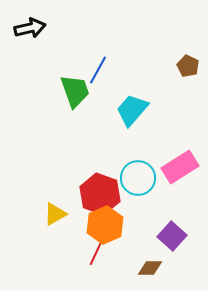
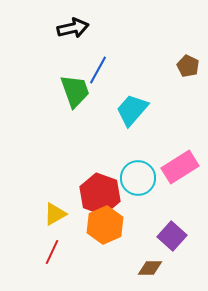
black arrow: moved 43 px right
red line: moved 44 px left, 1 px up
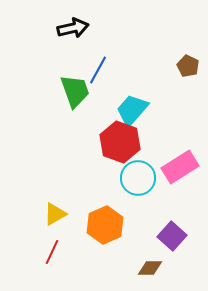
red hexagon: moved 20 px right, 52 px up
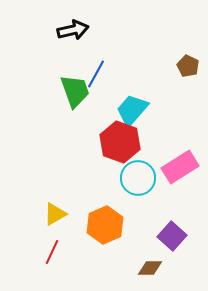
black arrow: moved 2 px down
blue line: moved 2 px left, 4 px down
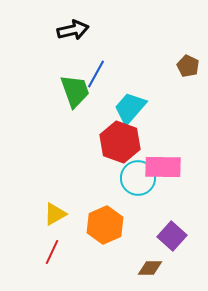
cyan trapezoid: moved 2 px left, 2 px up
pink rectangle: moved 17 px left; rotated 33 degrees clockwise
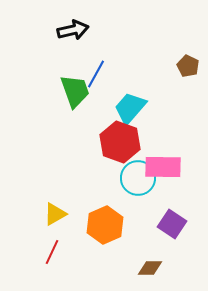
purple square: moved 12 px up; rotated 8 degrees counterclockwise
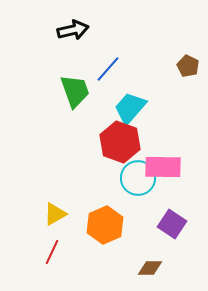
blue line: moved 12 px right, 5 px up; rotated 12 degrees clockwise
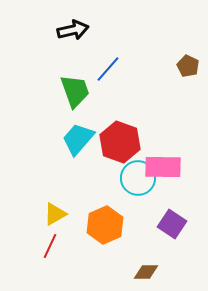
cyan trapezoid: moved 52 px left, 31 px down
red line: moved 2 px left, 6 px up
brown diamond: moved 4 px left, 4 px down
